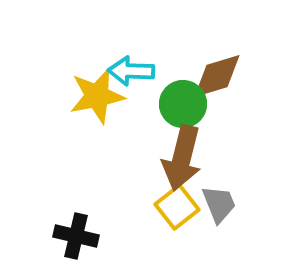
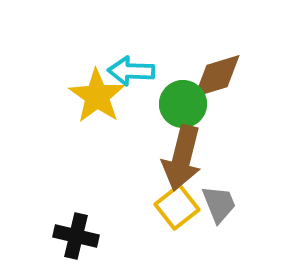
yellow star: rotated 26 degrees counterclockwise
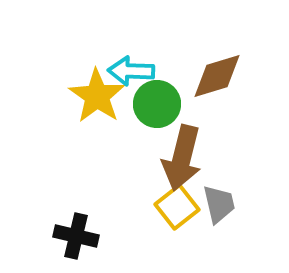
green circle: moved 26 px left
gray trapezoid: rotated 9 degrees clockwise
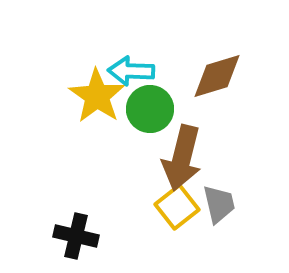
green circle: moved 7 px left, 5 px down
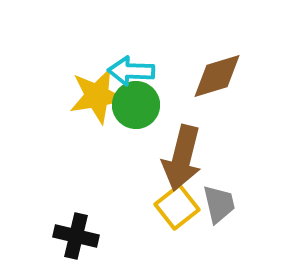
yellow star: rotated 28 degrees clockwise
green circle: moved 14 px left, 4 px up
